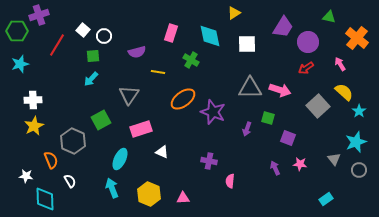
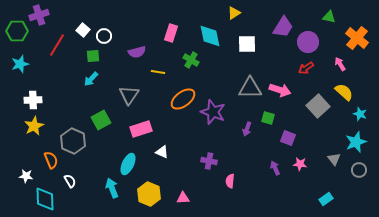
cyan star at (359, 111): moved 1 px right, 3 px down; rotated 16 degrees counterclockwise
cyan ellipse at (120, 159): moved 8 px right, 5 px down
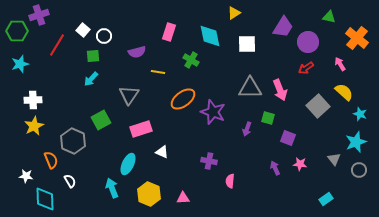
pink rectangle at (171, 33): moved 2 px left, 1 px up
pink arrow at (280, 90): rotated 50 degrees clockwise
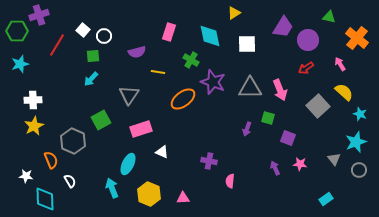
purple circle at (308, 42): moved 2 px up
purple star at (213, 112): moved 30 px up
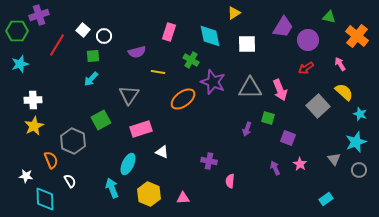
orange cross at (357, 38): moved 2 px up
pink star at (300, 164): rotated 24 degrees clockwise
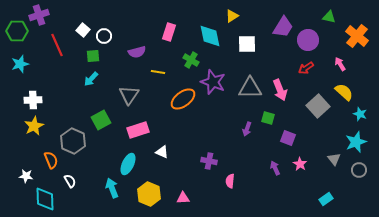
yellow triangle at (234, 13): moved 2 px left, 3 px down
red line at (57, 45): rotated 55 degrees counterclockwise
pink rectangle at (141, 129): moved 3 px left, 1 px down
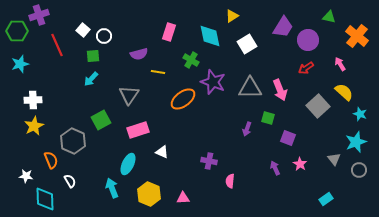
white square at (247, 44): rotated 30 degrees counterclockwise
purple semicircle at (137, 52): moved 2 px right, 2 px down
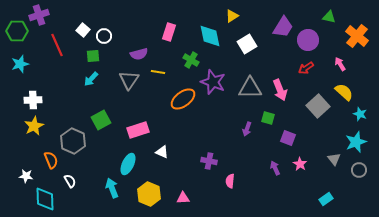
gray triangle at (129, 95): moved 15 px up
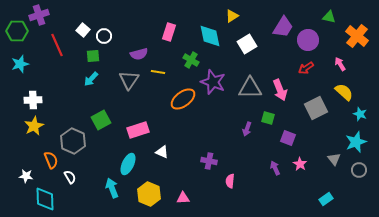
gray square at (318, 106): moved 2 px left, 2 px down; rotated 15 degrees clockwise
white semicircle at (70, 181): moved 4 px up
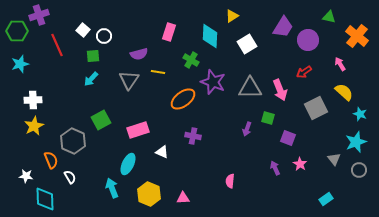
cyan diamond at (210, 36): rotated 15 degrees clockwise
red arrow at (306, 68): moved 2 px left, 4 px down
purple cross at (209, 161): moved 16 px left, 25 px up
